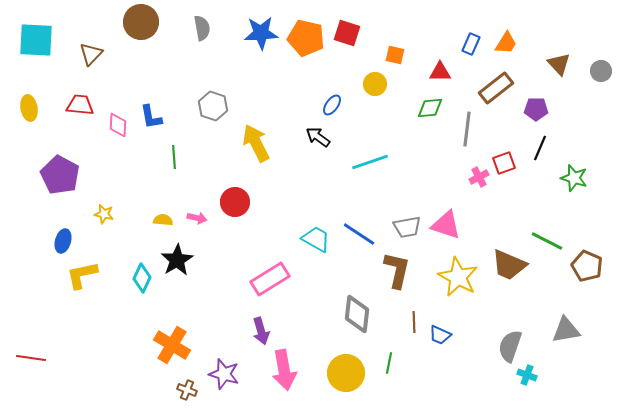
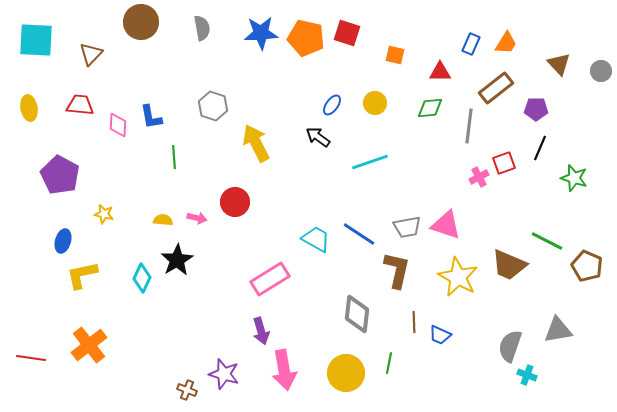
yellow circle at (375, 84): moved 19 px down
gray line at (467, 129): moved 2 px right, 3 px up
gray triangle at (566, 330): moved 8 px left
orange cross at (172, 345): moved 83 px left; rotated 21 degrees clockwise
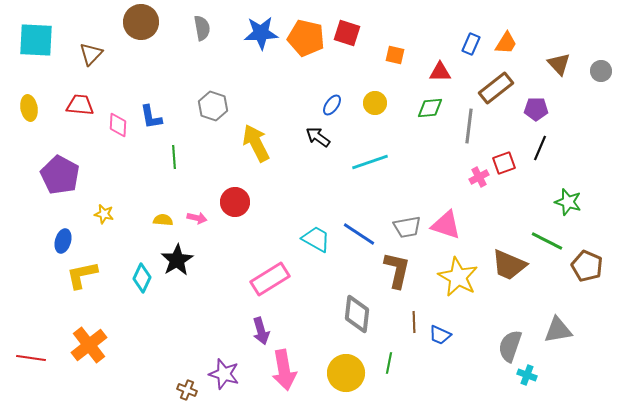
green star at (574, 178): moved 6 px left, 24 px down
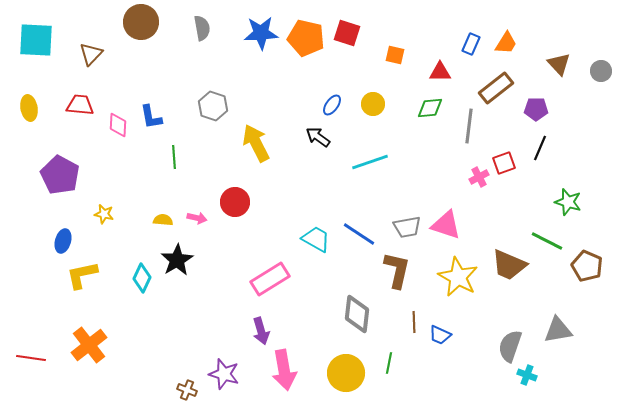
yellow circle at (375, 103): moved 2 px left, 1 px down
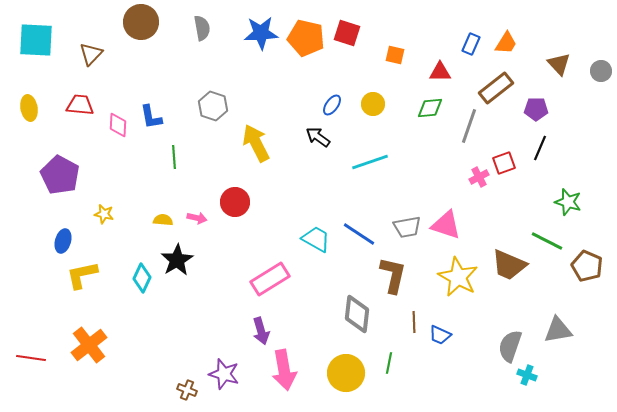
gray line at (469, 126): rotated 12 degrees clockwise
brown L-shape at (397, 270): moved 4 px left, 5 px down
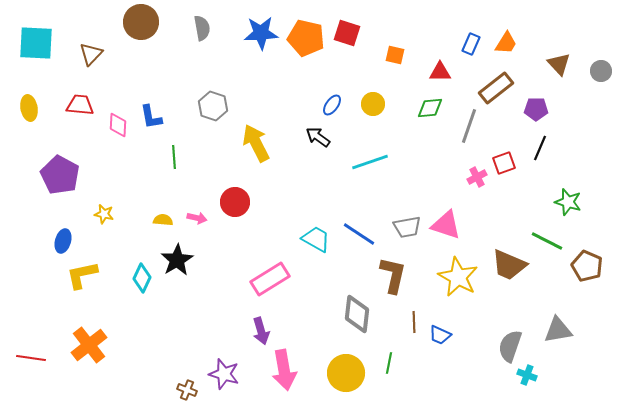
cyan square at (36, 40): moved 3 px down
pink cross at (479, 177): moved 2 px left
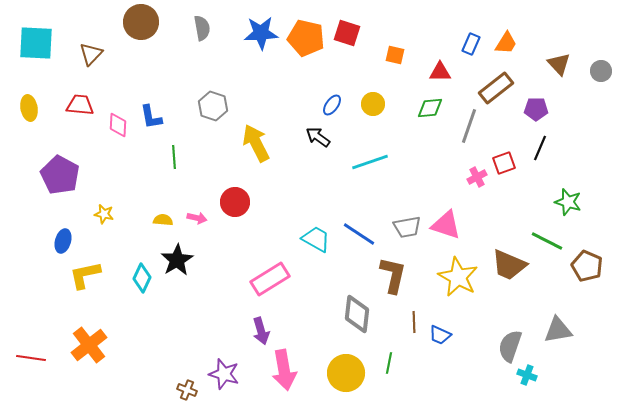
yellow L-shape at (82, 275): moved 3 px right
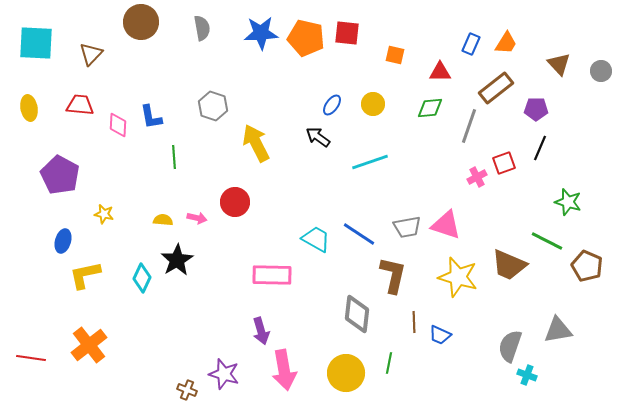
red square at (347, 33): rotated 12 degrees counterclockwise
yellow star at (458, 277): rotated 12 degrees counterclockwise
pink rectangle at (270, 279): moved 2 px right, 4 px up; rotated 33 degrees clockwise
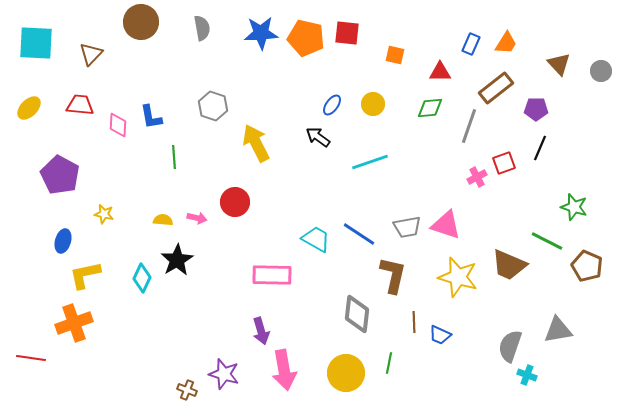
yellow ellipse at (29, 108): rotated 55 degrees clockwise
green star at (568, 202): moved 6 px right, 5 px down
orange cross at (89, 345): moved 15 px left, 22 px up; rotated 18 degrees clockwise
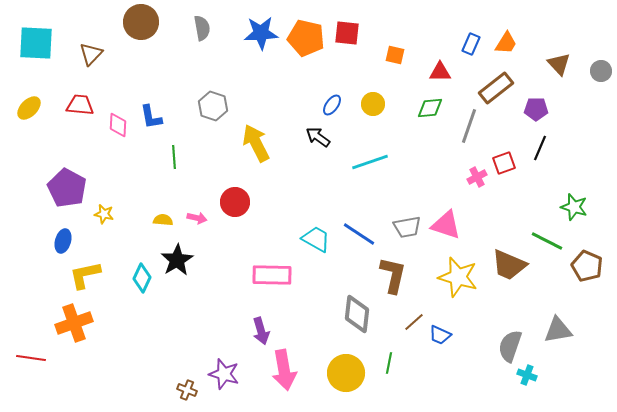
purple pentagon at (60, 175): moved 7 px right, 13 px down
brown line at (414, 322): rotated 50 degrees clockwise
